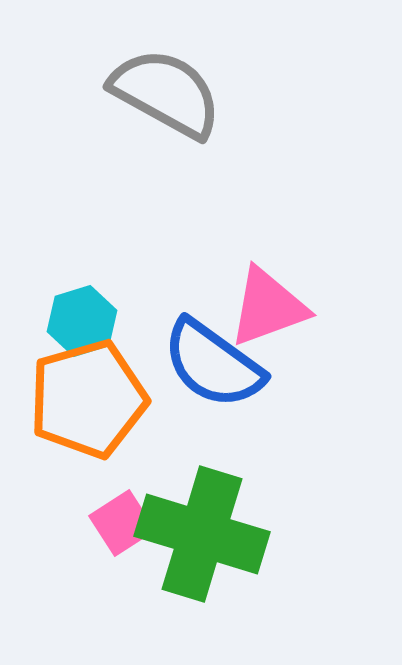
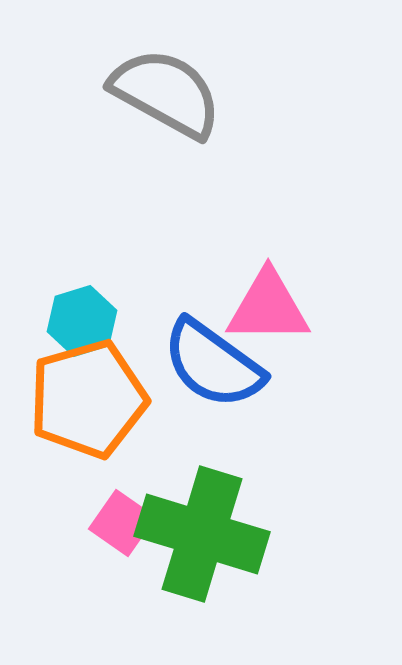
pink triangle: rotated 20 degrees clockwise
pink square: rotated 22 degrees counterclockwise
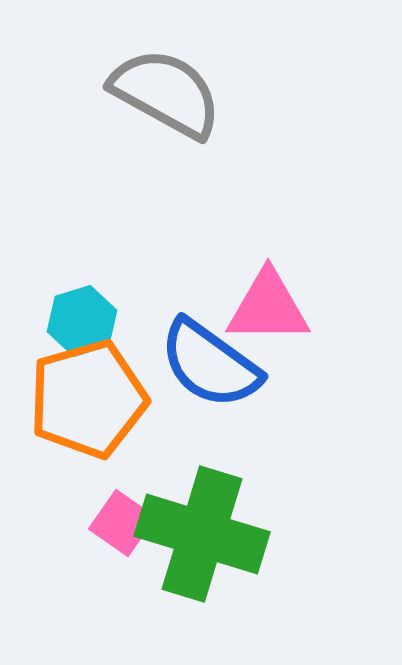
blue semicircle: moved 3 px left
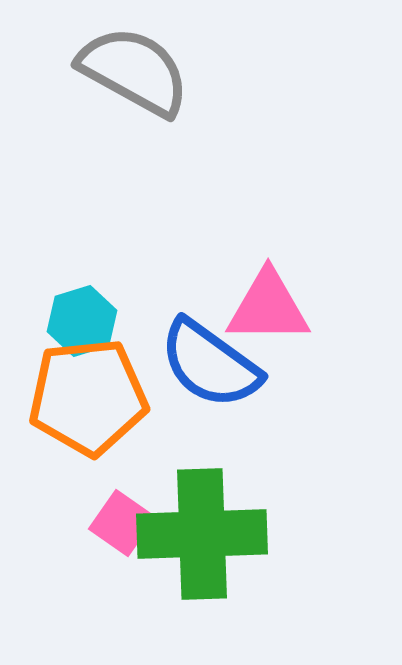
gray semicircle: moved 32 px left, 22 px up
orange pentagon: moved 2 px up; rotated 10 degrees clockwise
green cross: rotated 19 degrees counterclockwise
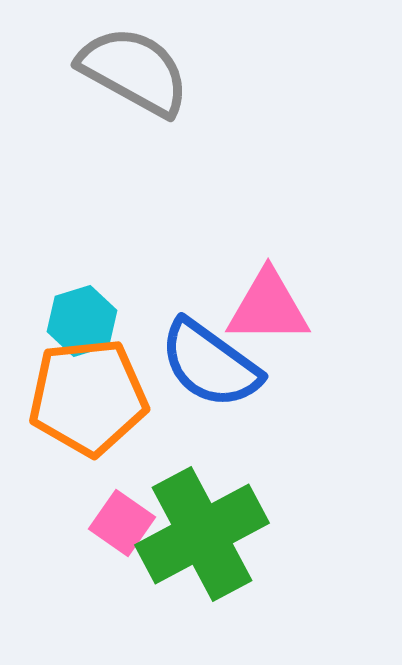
green cross: rotated 26 degrees counterclockwise
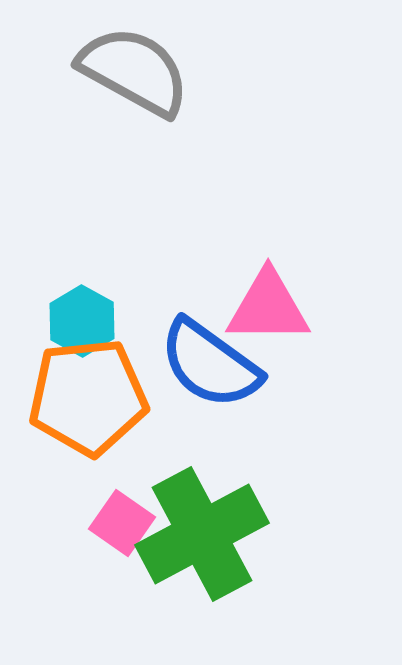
cyan hexagon: rotated 14 degrees counterclockwise
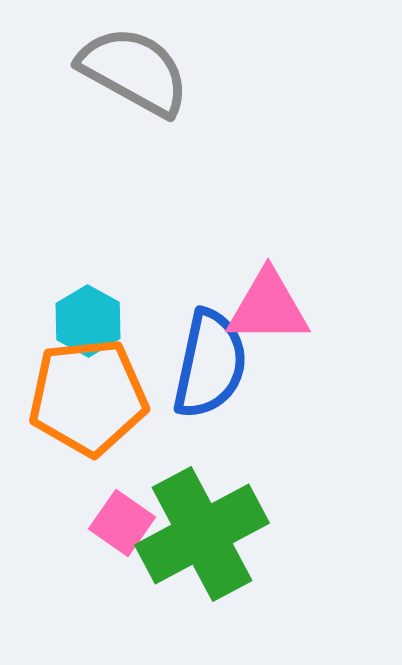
cyan hexagon: moved 6 px right
blue semicircle: rotated 114 degrees counterclockwise
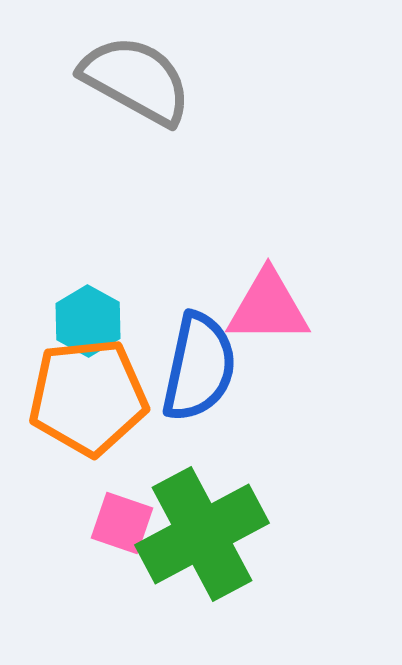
gray semicircle: moved 2 px right, 9 px down
blue semicircle: moved 11 px left, 3 px down
pink square: rotated 16 degrees counterclockwise
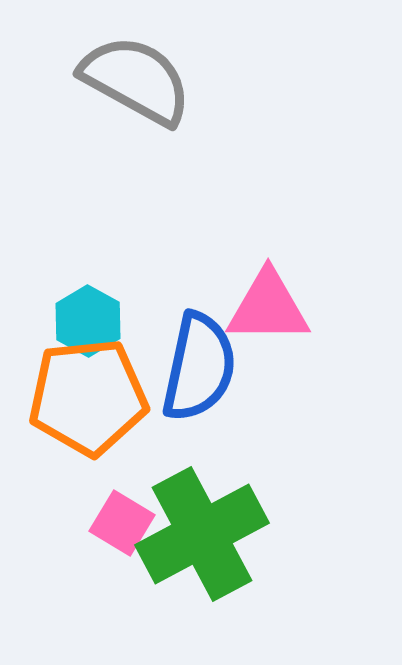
pink square: rotated 12 degrees clockwise
